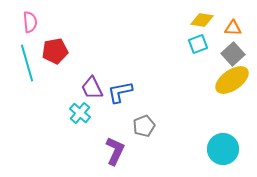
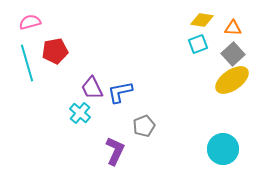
pink semicircle: rotated 100 degrees counterclockwise
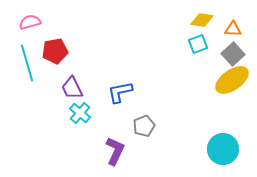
orange triangle: moved 1 px down
purple trapezoid: moved 20 px left
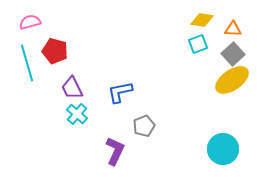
red pentagon: rotated 25 degrees clockwise
cyan cross: moved 3 px left, 1 px down
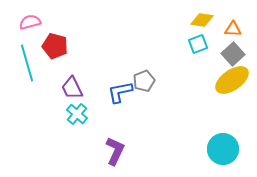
red pentagon: moved 5 px up
gray pentagon: moved 45 px up
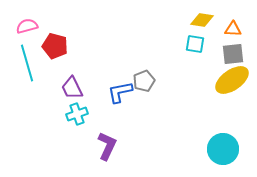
pink semicircle: moved 3 px left, 4 px down
cyan square: moved 3 px left; rotated 30 degrees clockwise
gray square: rotated 35 degrees clockwise
cyan cross: rotated 30 degrees clockwise
purple L-shape: moved 8 px left, 5 px up
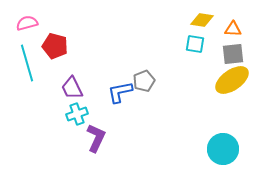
pink semicircle: moved 3 px up
purple L-shape: moved 11 px left, 8 px up
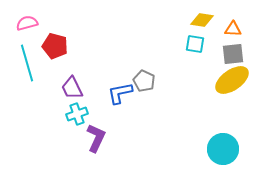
gray pentagon: rotated 25 degrees counterclockwise
blue L-shape: moved 1 px down
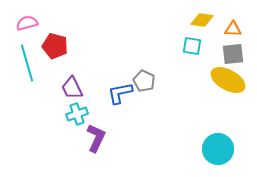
cyan square: moved 3 px left, 2 px down
yellow ellipse: moved 4 px left; rotated 64 degrees clockwise
cyan circle: moved 5 px left
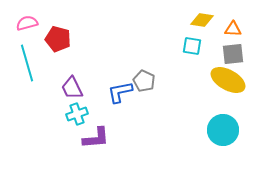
red pentagon: moved 3 px right, 7 px up
blue L-shape: moved 1 px up
purple L-shape: rotated 60 degrees clockwise
cyan circle: moved 5 px right, 19 px up
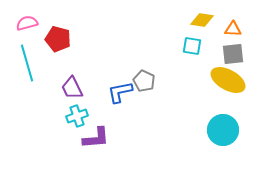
cyan cross: moved 2 px down
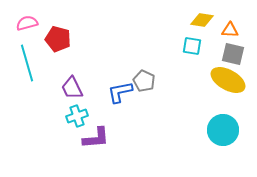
orange triangle: moved 3 px left, 1 px down
gray square: rotated 20 degrees clockwise
